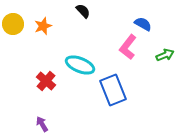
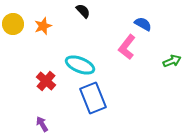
pink L-shape: moved 1 px left
green arrow: moved 7 px right, 6 px down
blue rectangle: moved 20 px left, 8 px down
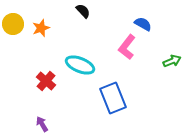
orange star: moved 2 px left, 2 px down
blue rectangle: moved 20 px right
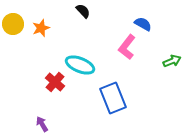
red cross: moved 9 px right, 1 px down
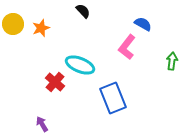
green arrow: rotated 60 degrees counterclockwise
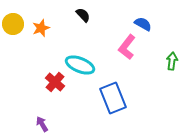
black semicircle: moved 4 px down
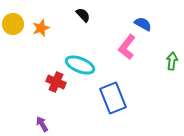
red cross: moved 1 px right; rotated 18 degrees counterclockwise
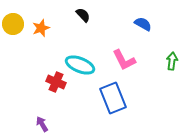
pink L-shape: moved 3 px left, 13 px down; rotated 65 degrees counterclockwise
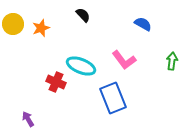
pink L-shape: rotated 10 degrees counterclockwise
cyan ellipse: moved 1 px right, 1 px down
purple arrow: moved 14 px left, 5 px up
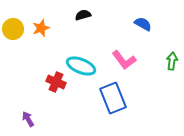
black semicircle: rotated 63 degrees counterclockwise
yellow circle: moved 5 px down
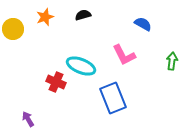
orange star: moved 4 px right, 11 px up
pink L-shape: moved 5 px up; rotated 10 degrees clockwise
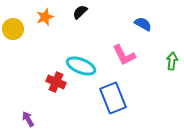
black semicircle: moved 3 px left, 3 px up; rotated 28 degrees counterclockwise
